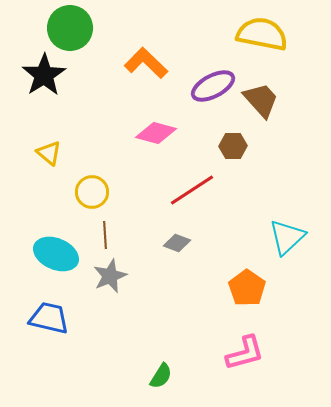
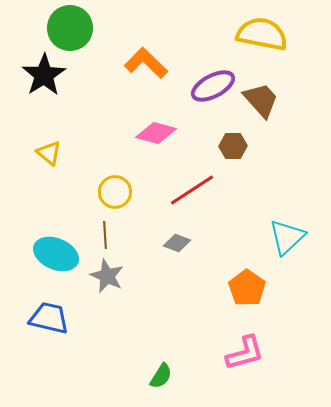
yellow circle: moved 23 px right
gray star: moved 3 px left; rotated 24 degrees counterclockwise
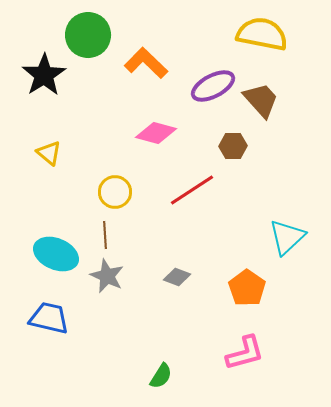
green circle: moved 18 px right, 7 px down
gray diamond: moved 34 px down
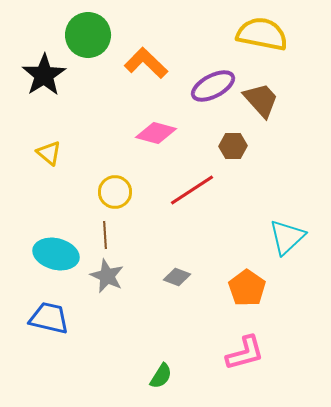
cyan ellipse: rotated 9 degrees counterclockwise
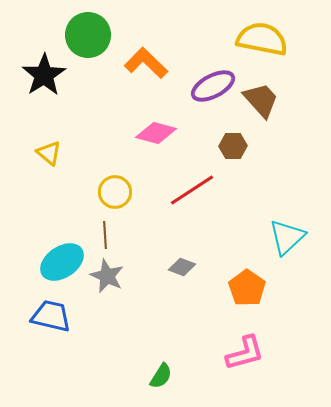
yellow semicircle: moved 5 px down
cyan ellipse: moved 6 px right, 8 px down; rotated 48 degrees counterclockwise
gray diamond: moved 5 px right, 10 px up
blue trapezoid: moved 2 px right, 2 px up
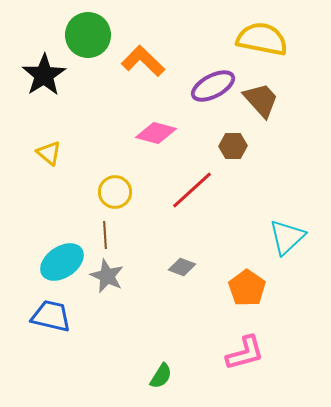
orange L-shape: moved 3 px left, 2 px up
red line: rotated 9 degrees counterclockwise
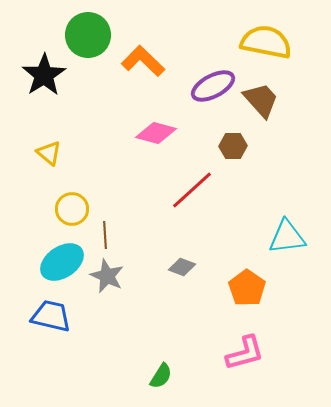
yellow semicircle: moved 4 px right, 3 px down
yellow circle: moved 43 px left, 17 px down
cyan triangle: rotated 36 degrees clockwise
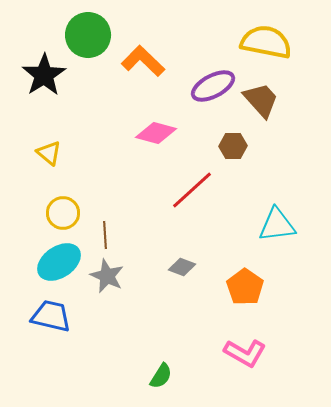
yellow circle: moved 9 px left, 4 px down
cyan triangle: moved 10 px left, 12 px up
cyan ellipse: moved 3 px left
orange pentagon: moved 2 px left, 1 px up
pink L-shape: rotated 45 degrees clockwise
